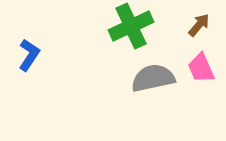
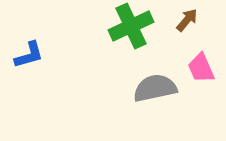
brown arrow: moved 12 px left, 5 px up
blue L-shape: rotated 40 degrees clockwise
gray semicircle: moved 2 px right, 10 px down
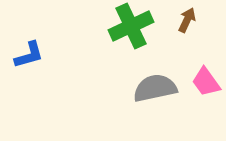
brown arrow: rotated 15 degrees counterclockwise
pink trapezoid: moved 5 px right, 14 px down; rotated 12 degrees counterclockwise
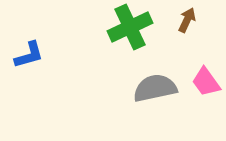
green cross: moved 1 px left, 1 px down
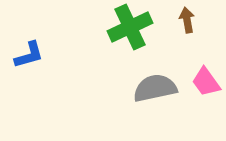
brown arrow: rotated 35 degrees counterclockwise
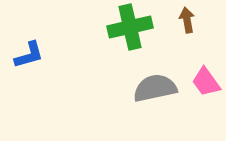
green cross: rotated 12 degrees clockwise
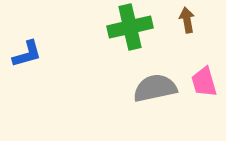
blue L-shape: moved 2 px left, 1 px up
pink trapezoid: moved 2 px left; rotated 20 degrees clockwise
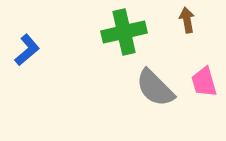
green cross: moved 6 px left, 5 px down
blue L-shape: moved 4 px up; rotated 24 degrees counterclockwise
gray semicircle: rotated 123 degrees counterclockwise
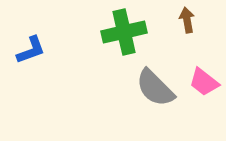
blue L-shape: moved 4 px right; rotated 20 degrees clockwise
pink trapezoid: rotated 36 degrees counterclockwise
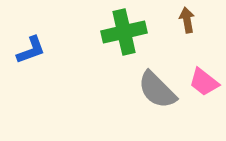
gray semicircle: moved 2 px right, 2 px down
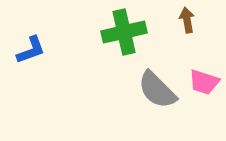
pink trapezoid: rotated 20 degrees counterclockwise
